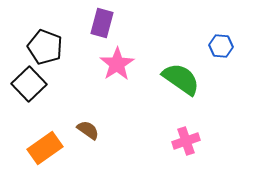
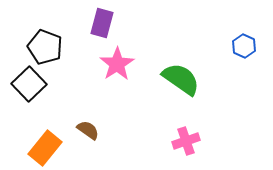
blue hexagon: moved 23 px right; rotated 20 degrees clockwise
orange rectangle: rotated 16 degrees counterclockwise
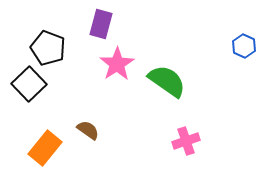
purple rectangle: moved 1 px left, 1 px down
black pentagon: moved 3 px right, 1 px down
green semicircle: moved 14 px left, 2 px down
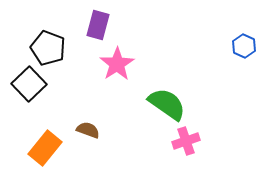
purple rectangle: moved 3 px left, 1 px down
green semicircle: moved 23 px down
brown semicircle: rotated 15 degrees counterclockwise
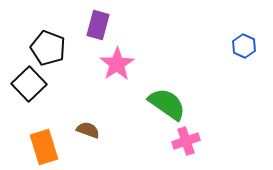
orange rectangle: moved 1 px left, 1 px up; rotated 56 degrees counterclockwise
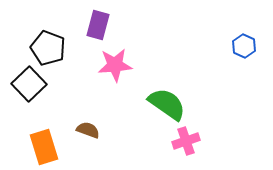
pink star: moved 2 px left, 1 px down; rotated 28 degrees clockwise
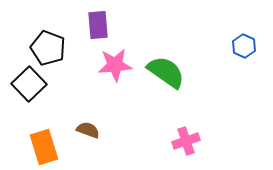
purple rectangle: rotated 20 degrees counterclockwise
green semicircle: moved 1 px left, 32 px up
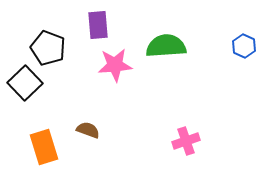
green semicircle: moved 26 px up; rotated 39 degrees counterclockwise
black square: moved 4 px left, 1 px up
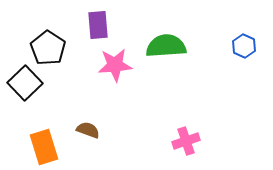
black pentagon: rotated 12 degrees clockwise
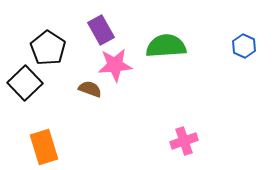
purple rectangle: moved 3 px right, 5 px down; rotated 24 degrees counterclockwise
brown semicircle: moved 2 px right, 41 px up
pink cross: moved 2 px left
